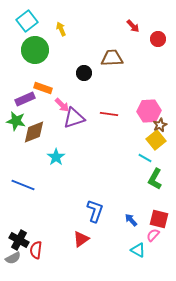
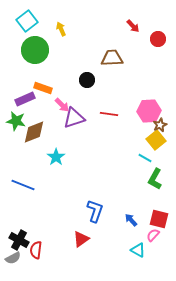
black circle: moved 3 px right, 7 px down
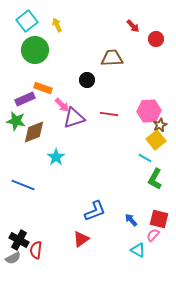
yellow arrow: moved 4 px left, 4 px up
red circle: moved 2 px left
blue L-shape: rotated 50 degrees clockwise
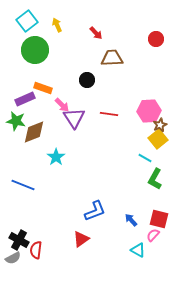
red arrow: moved 37 px left, 7 px down
purple triangle: rotated 45 degrees counterclockwise
yellow square: moved 2 px right, 1 px up
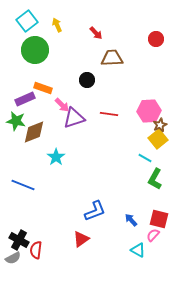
purple triangle: rotated 45 degrees clockwise
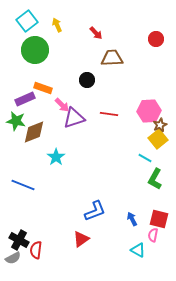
blue arrow: moved 1 px right, 1 px up; rotated 16 degrees clockwise
pink semicircle: rotated 32 degrees counterclockwise
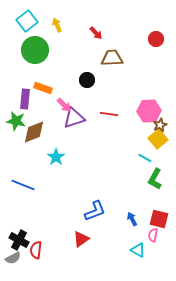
purple rectangle: rotated 60 degrees counterclockwise
pink arrow: moved 2 px right
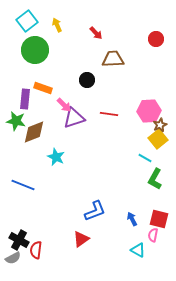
brown trapezoid: moved 1 px right, 1 px down
cyan star: rotated 12 degrees counterclockwise
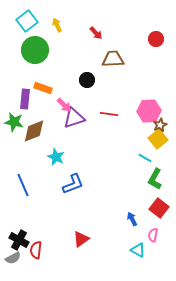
green star: moved 2 px left, 1 px down
brown diamond: moved 1 px up
blue line: rotated 45 degrees clockwise
blue L-shape: moved 22 px left, 27 px up
red square: moved 11 px up; rotated 24 degrees clockwise
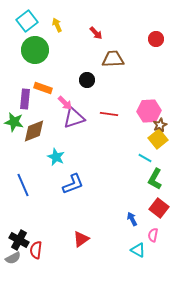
pink arrow: moved 1 px right, 2 px up
